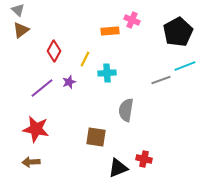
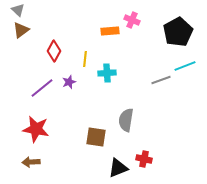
yellow line: rotated 21 degrees counterclockwise
gray semicircle: moved 10 px down
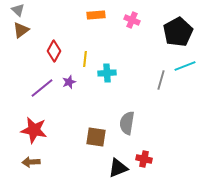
orange rectangle: moved 14 px left, 16 px up
gray line: rotated 54 degrees counterclockwise
gray semicircle: moved 1 px right, 3 px down
red star: moved 2 px left, 1 px down
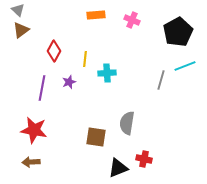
purple line: rotated 40 degrees counterclockwise
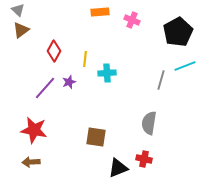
orange rectangle: moved 4 px right, 3 px up
purple line: moved 3 px right; rotated 30 degrees clockwise
gray semicircle: moved 22 px right
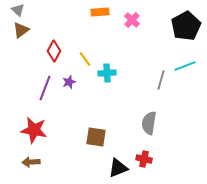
pink cross: rotated 21 degrees clockwise
black pentagon: moved 8 px right, 6 px up
yellow line: rotated 42 degrees counterclockwise
purple line: rotated 20 degrees counterclockwise
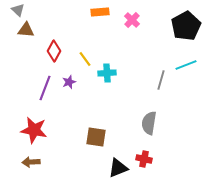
brown triangle: moved 5 px right; rotated 42 degrees clockwise
cyan line: moved 1 px right, 1 px up
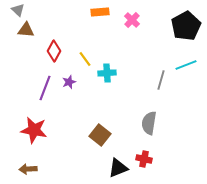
brown square: moved 4 px right, 2 px up; rotated 30 degrees clockwise
brown arrow: moved 3 px left, 7 px down
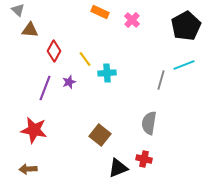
orange rectangle: rotated 30 degrees clockwise
brown triangle: moved 4 px right
cyan line: moved 2 px left
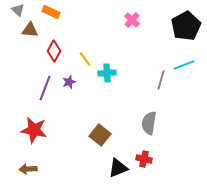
orange rectangle: moved 49 px left
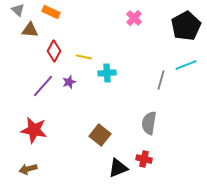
pink cross: moved 2 px right, 2 px up
yellow line: moved 1 px left, 2 px up; rotated 42 degrees counterclockwise
cyan line: moved 2 px right
purple line: moved 2 px left, 2 px up; rotated 20 degrees clockwise
brown arrow: rotated 12 degrees counterclockwise
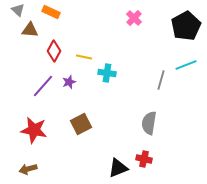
cyan cross: rotated 12 degrees clockwise
brown square: moved 19 px left, 11 px up; rotated 25 degrees clockwise
